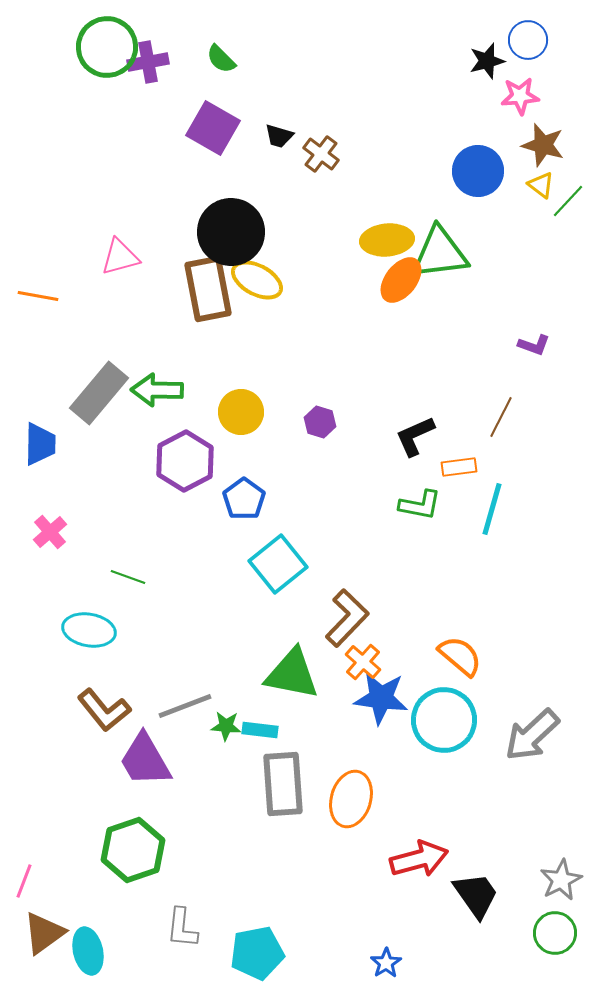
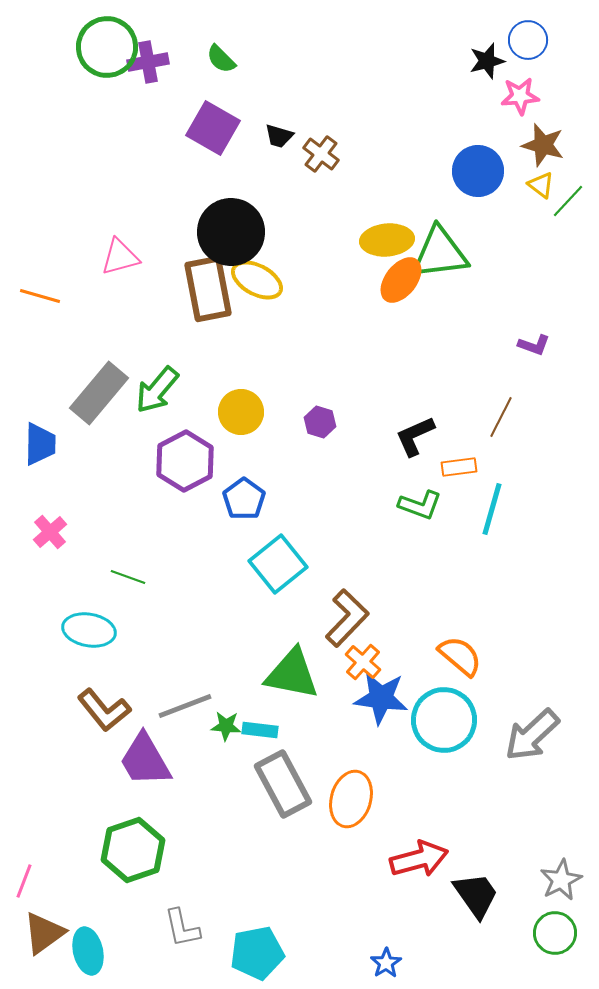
orange line at (38, 296): moved 2 px right; rotated 6 degrees clockwise
green arrow at (157, 390): rotated 51 degrees counterclockwise
green L-shape at (420, 505): rotated 9 degrees clockwise
gray rectangle at (283, 784): rotated 24 degrees counterclockwise
gray L-shape at (182, 928): rotated 18 degrees counterclockwise
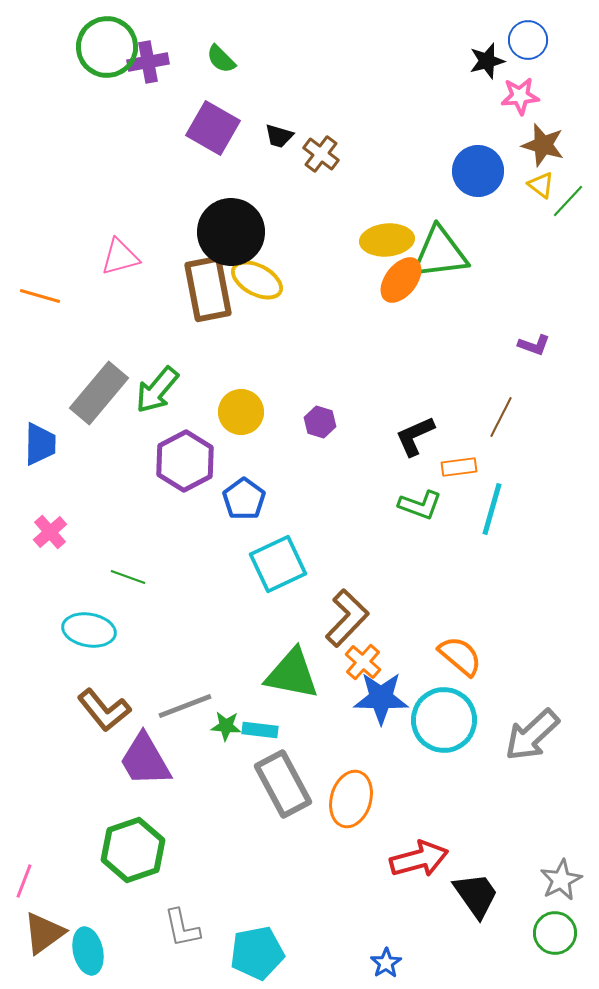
cyan square at (278, 564): rotated 14 degrees clockwise
blue star at (381, 698): rotated 6 degrees counterclockwise
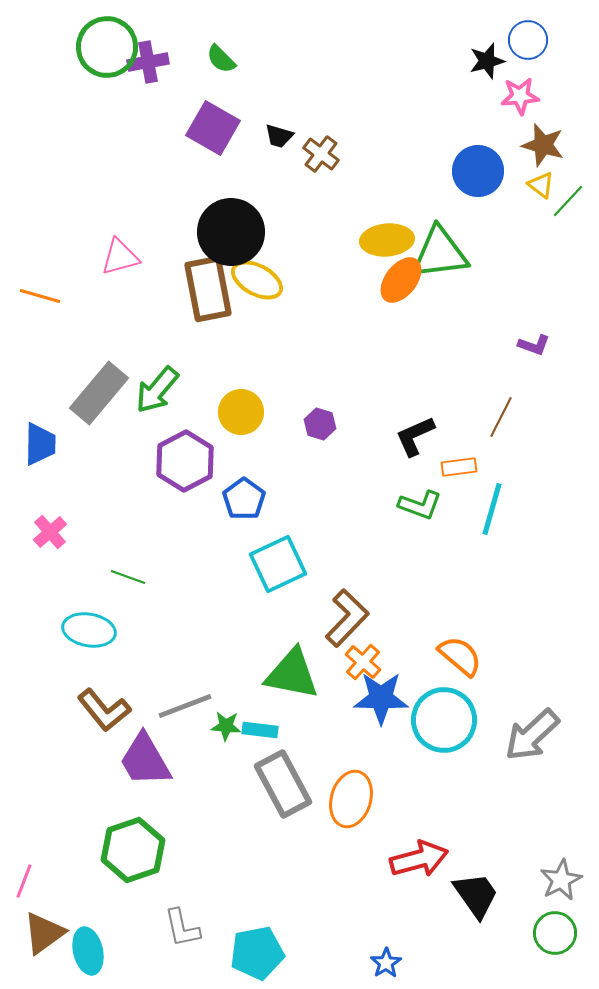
purple hexagon at (320, 422): moved 2 px down
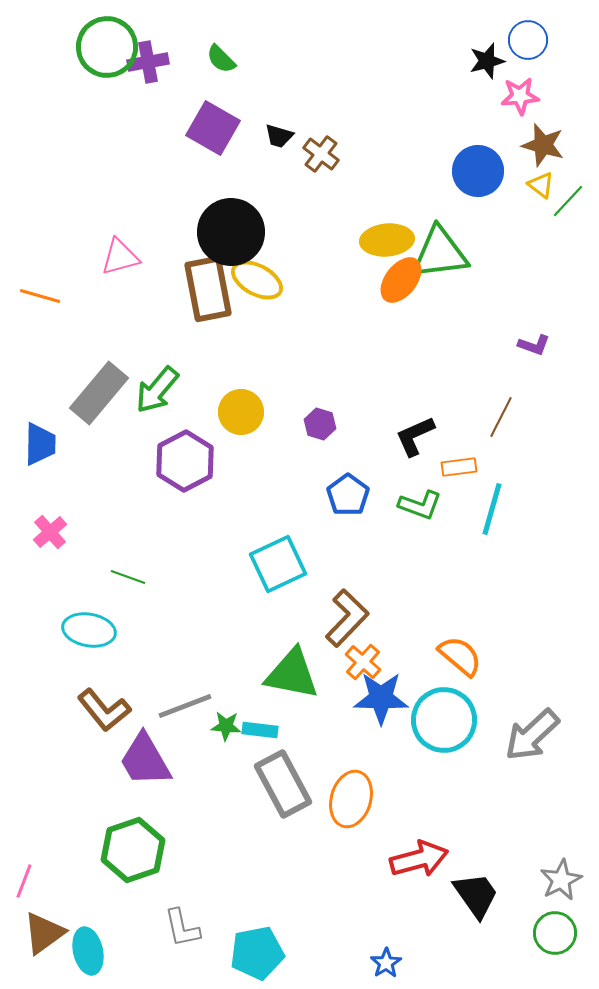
blue pentagon at (244, 499): moved 104 px right, 4 px up
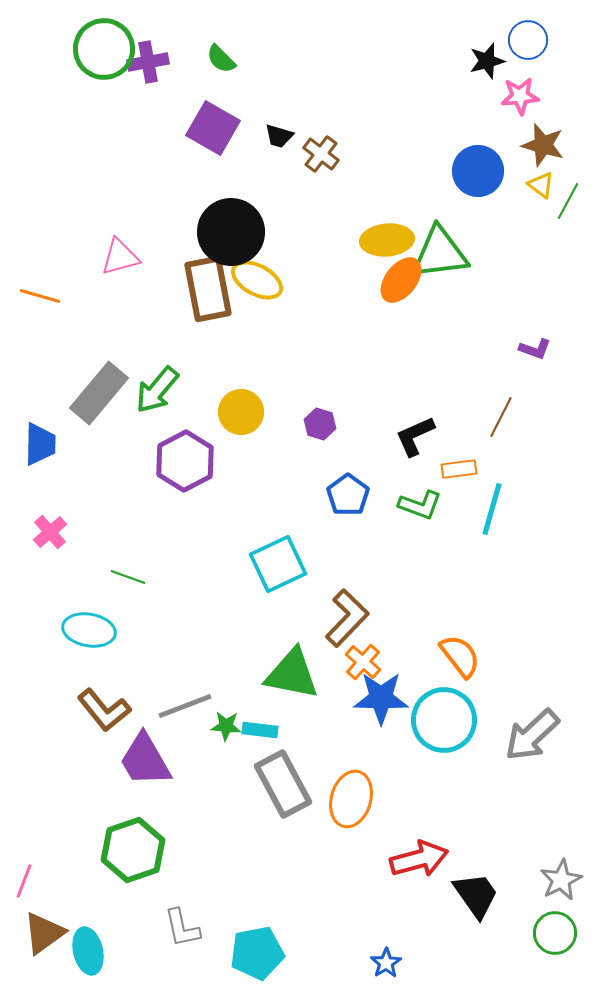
green circle at (107, 47): moved 3 px left, 2 px down
green line at (568, 201): rotated 15 degrees counterclockwise
purple L-shape at (534, 345): moved 1 px right, 4 px down
orange rectangle at (459, 467): moved 2 px down
orange semicircle at (460, 656): rotated 12 degrees clockwise
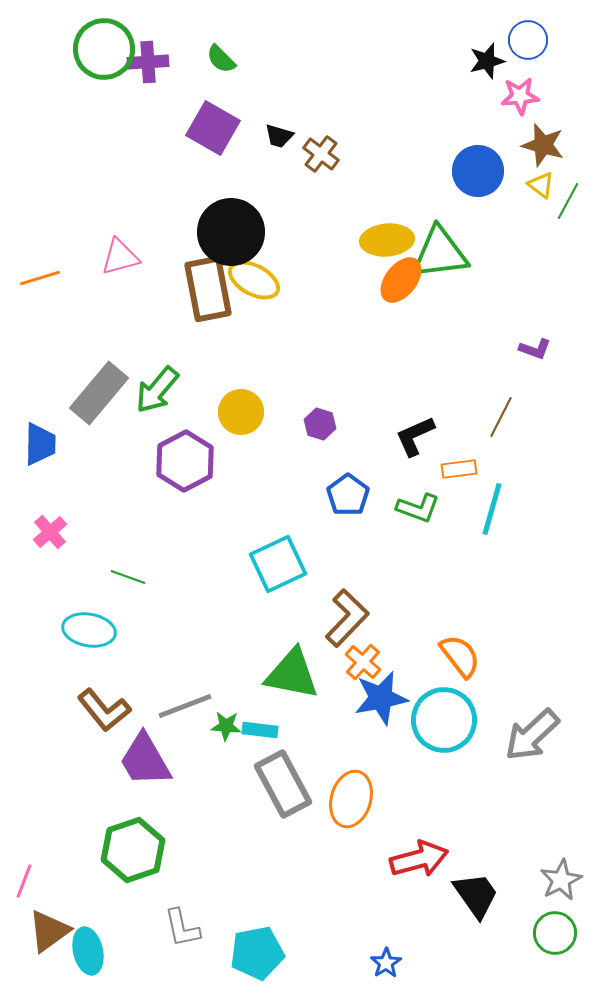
purple cross at (148, 62): rotated 6 degrees clockwise
yellow ellipse at (257, 280): moved 3 px left
orange line at (40, 296): moved 18 px up; rotated 33 degrees counterclockwise
green L-shape at (420, 505): moved 2 px left, 3 px down
blue star at (381, 698): rotated 12 degrees counterclockwise
brown triangle at (44, 933): moved 5 px right, 2 px up
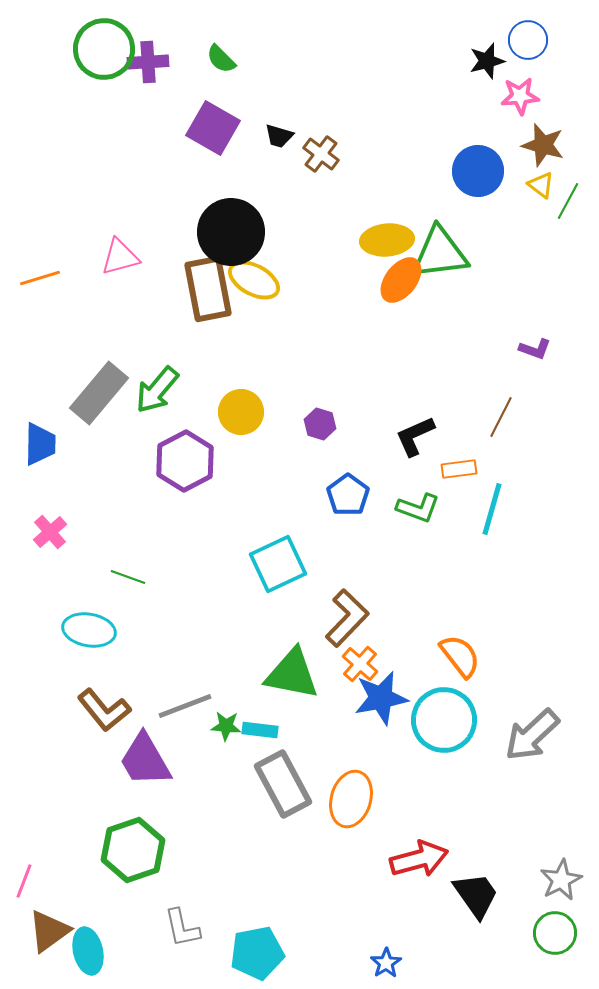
orange cross at (363, 662): moved 3 px left, 2 px down
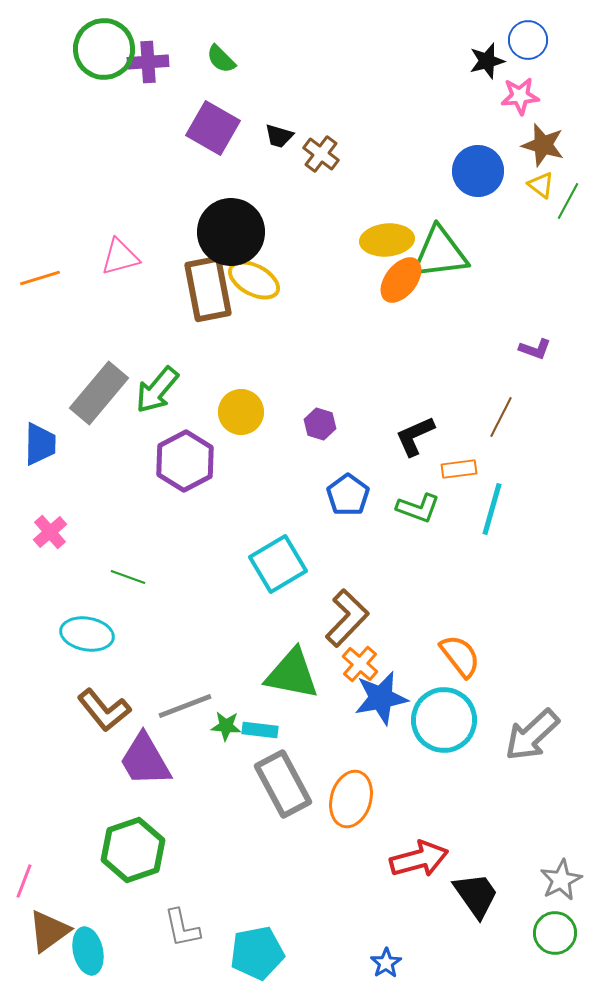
cyan square at (278, 564): rotated 6 degrees counterclockwise
cyan ellipse at (89, 630): moved 2 px left, 4 px down
